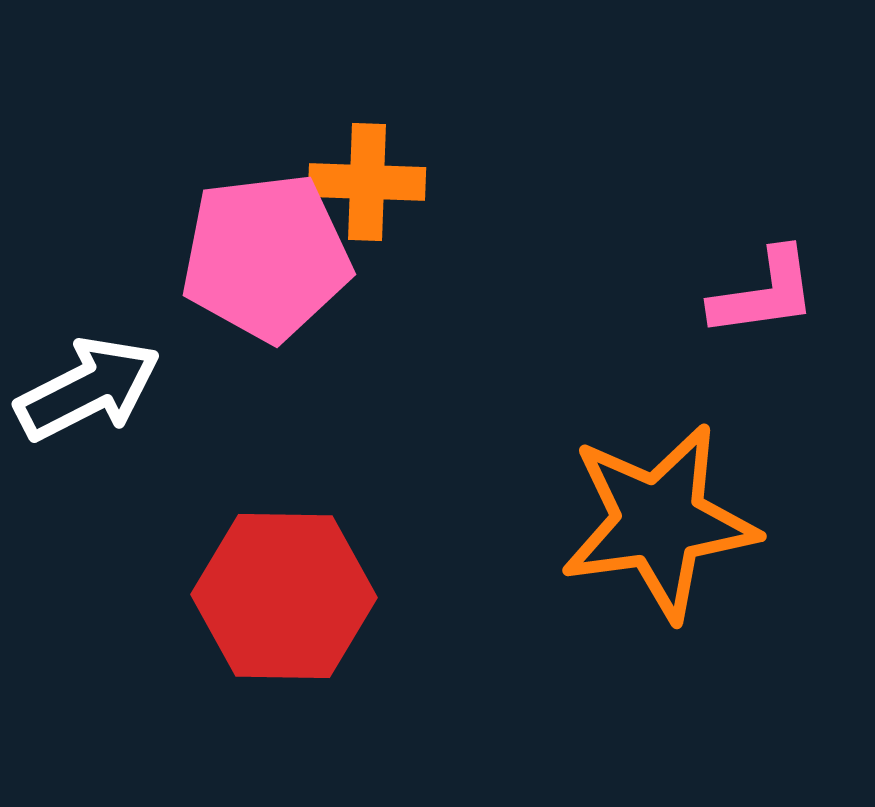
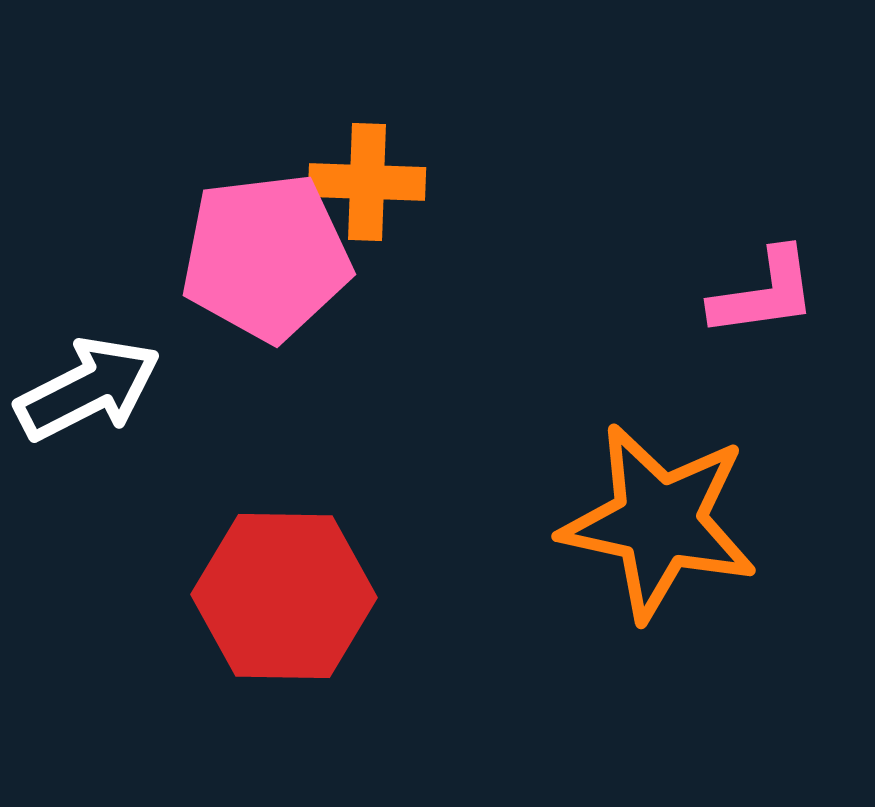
orange star: rotated 20 degrees clockwise
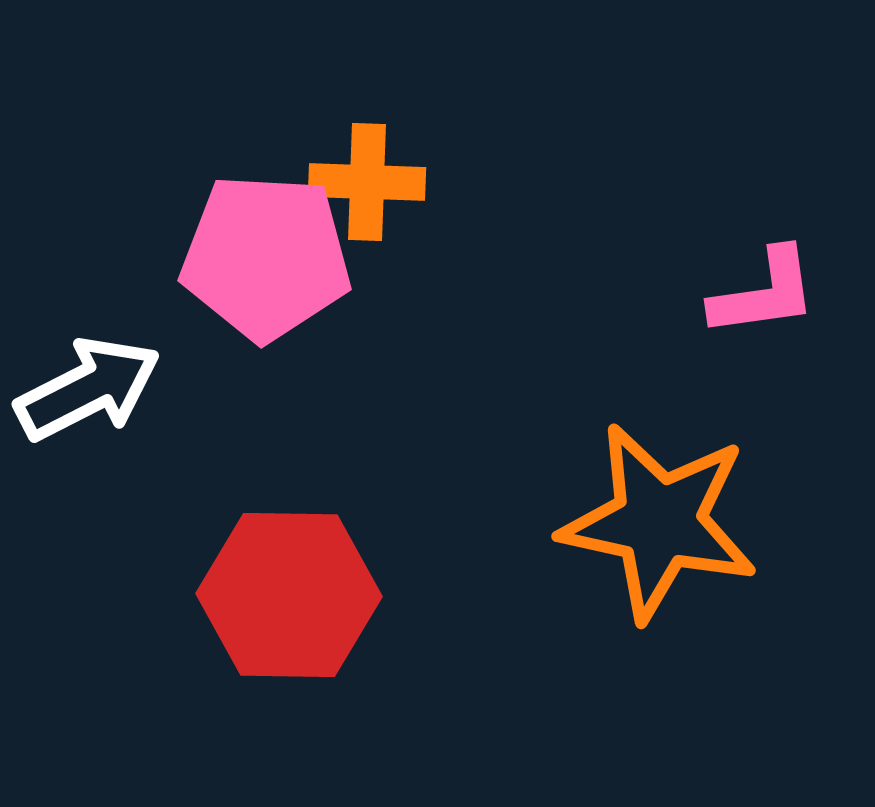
pink pentagon: rotated 10 degrees clockwise
red hexagon: moved 5 px right, 1 px up
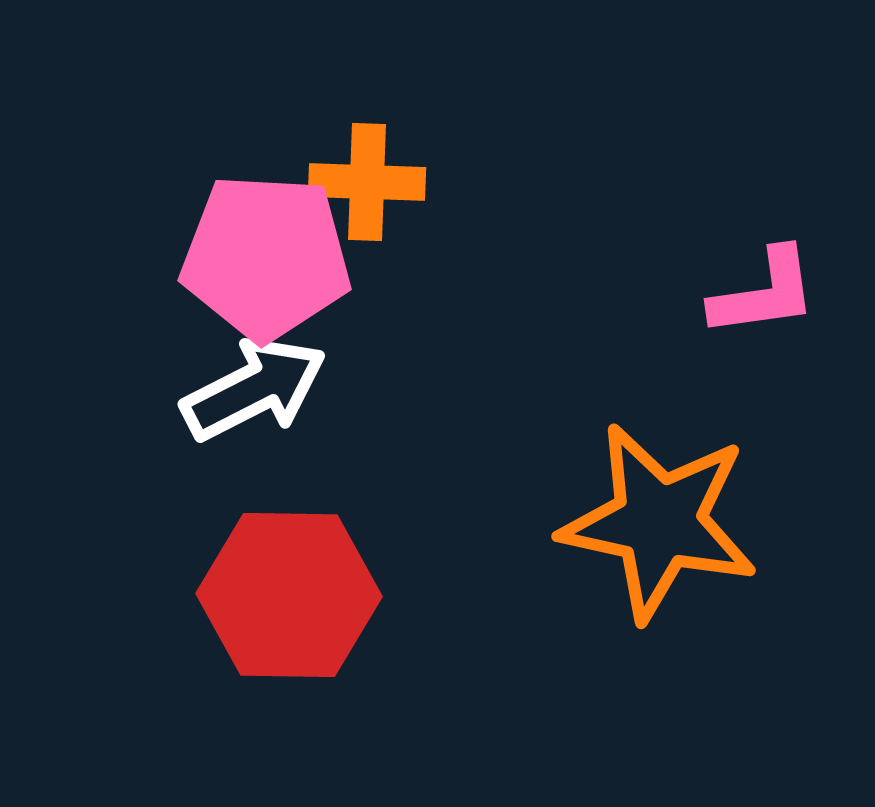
white arrow: moved 166 px right
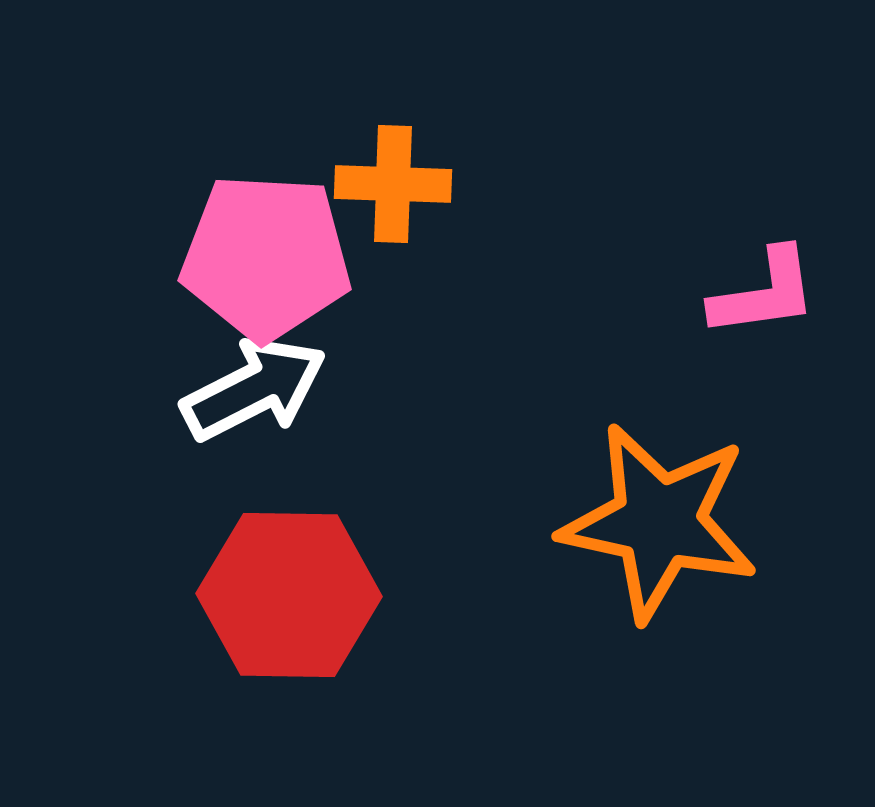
orange cross: moved 26 px right, 2 px down
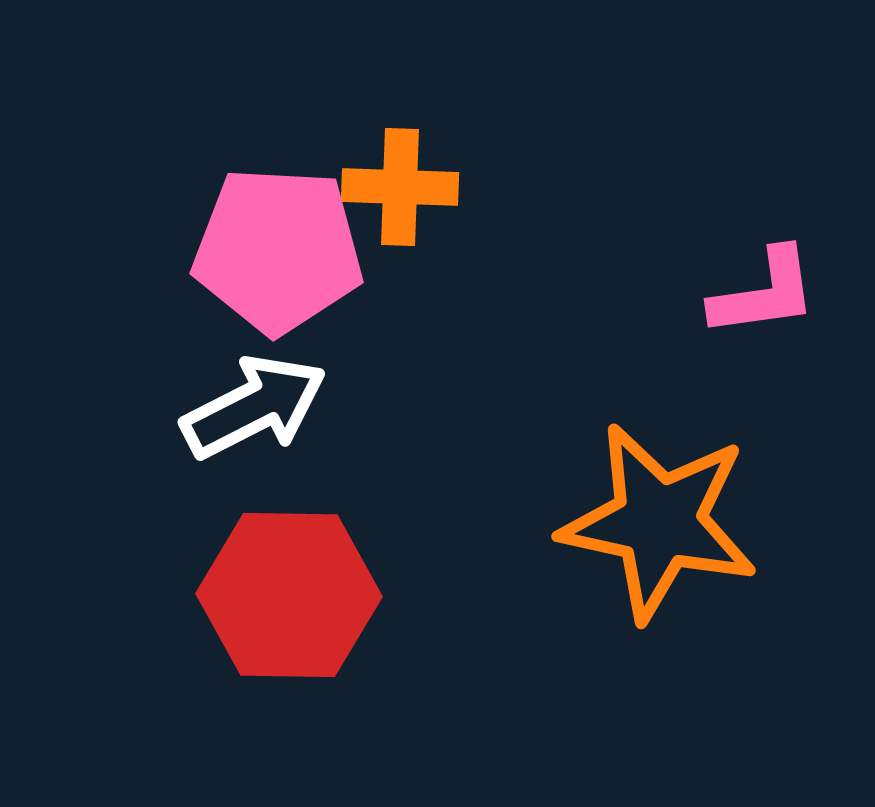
orange cross: moved 7 px right, 3 px down
pink pentagon: moved 12 px right, 7 px up
white arrow: moved 18 px down
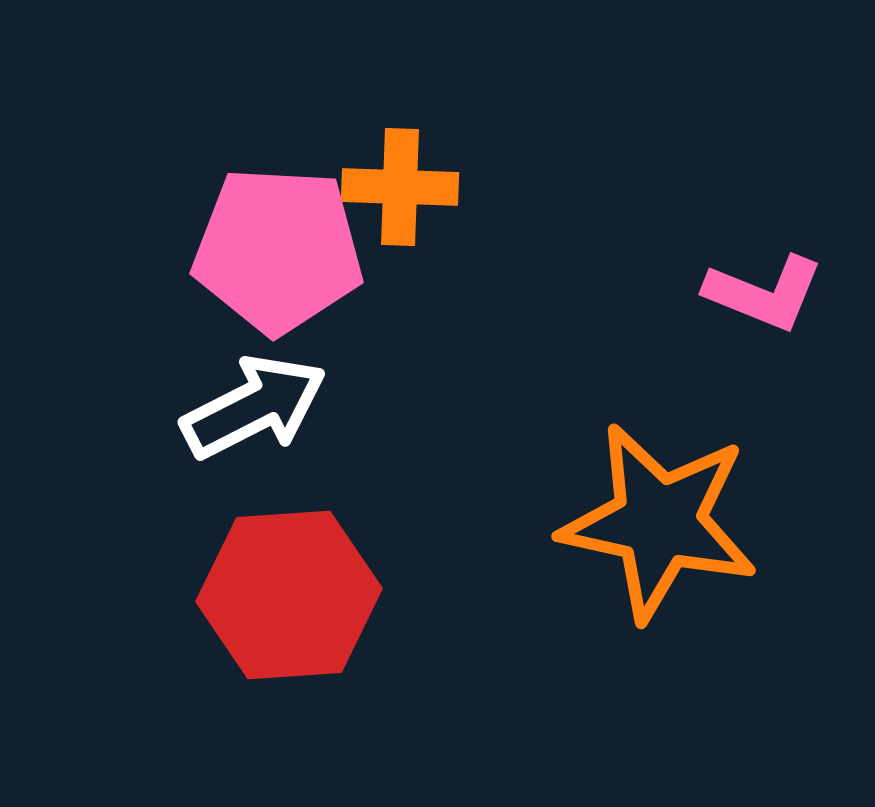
pink L-shape: rotated 30 degrees clockwise
red hexagon: rotated 5 degrees counterclockwise
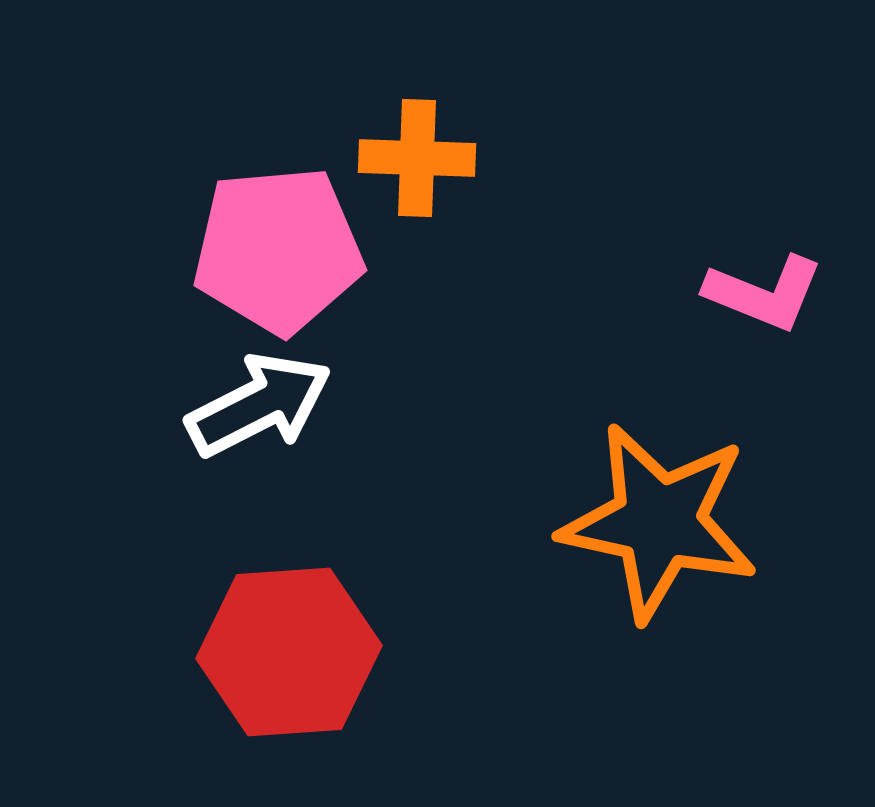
orange cross: moved 17 px right, 29 px up
pink pentagon: rotated 8 degrees counterclockwise
white arrow: moved 5 px right, 2 px up
red hexagon: moved 57 px down
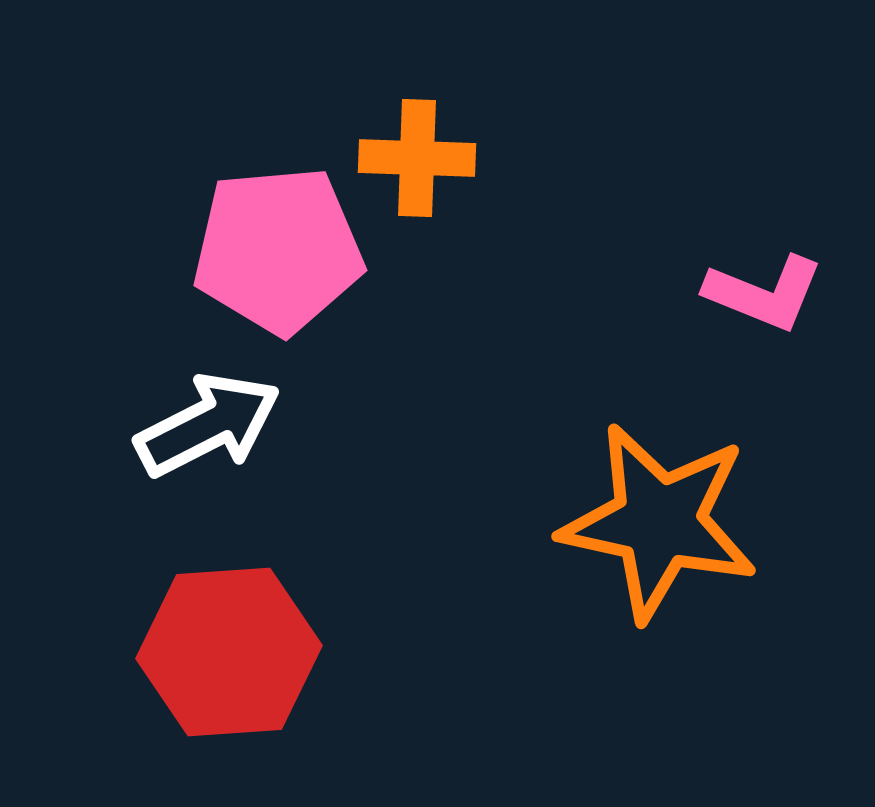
white arrow: moved 51 px left, 20 px down
red hexagon: moved 60 px left
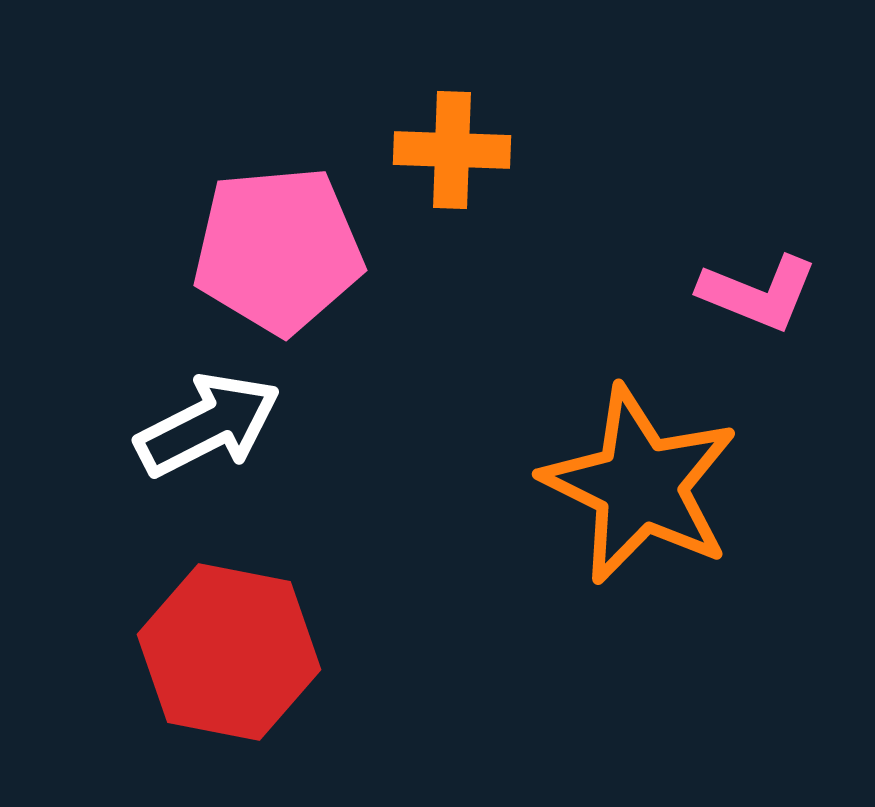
orange cross: moved 35 px right, 8 px up
pink L-shape: moved 6 px left
orange star: moved 19 px left, 37 px up; rotated 14 degrees clockwise
red hexagon: rotated 15 degrees clockwise
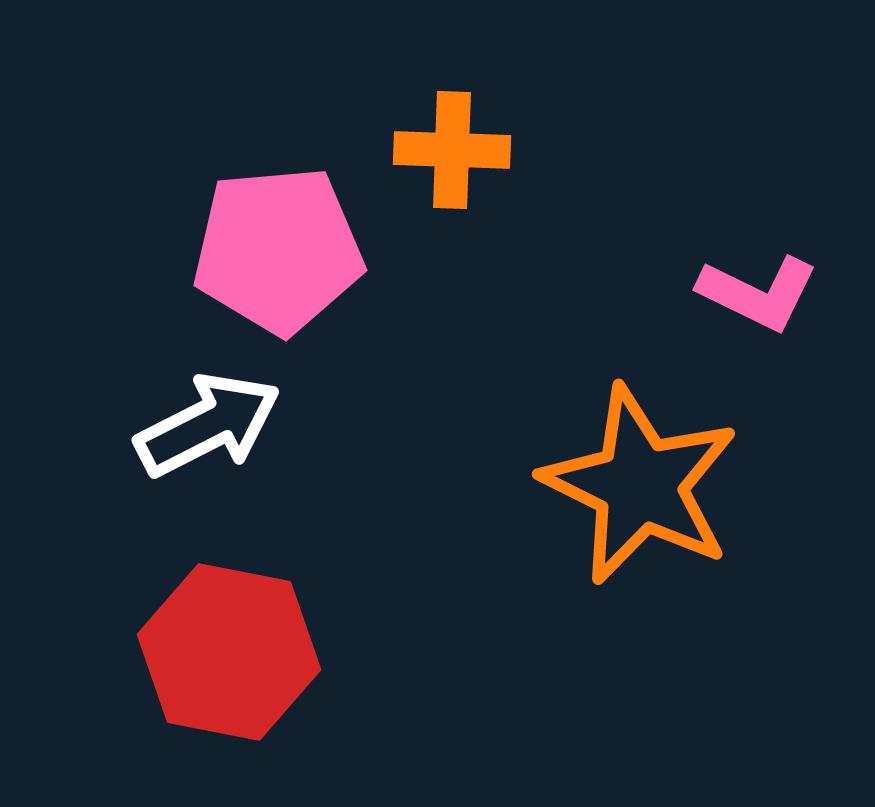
pink L-shape: rotated 4 degrees clockwise
